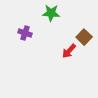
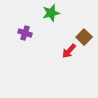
green star: rotated 18 degrees counterclockwise
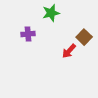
purple cross: moved 3 px right, 1 px down; rotated 24 degrees counterclockwise
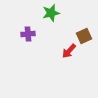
brown square: moved 1 px up; rotated 21 degrees clockwise
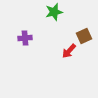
green star: moved 3 px right, 1 px up
purple cross: moved 3 px left, 4 px down
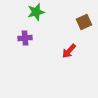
green star: moved 18 px left
brown square: moved 14 px up
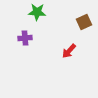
green star: moved 1 px right; rotated 18 degrees clockwise
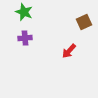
green star: moved 13 px left; rotated 18 degrees clockwise
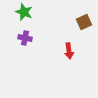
purple cross: rotated 16 degrees clockwise
red arrow: rotated 49 degrees counterclockwise
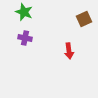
brown square: moved 3 px up
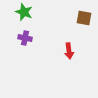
brown square: moved 1 px up; rotated 35 degrees clockwise
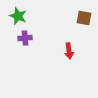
green star: moved 6 px left, 4 px down
purple cross: rotated 16 degrees counterclockwise
